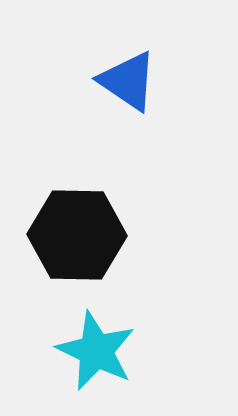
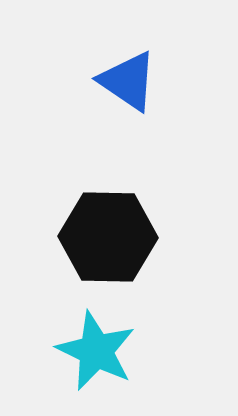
black hexagon: moved 31 px right, 2 px down
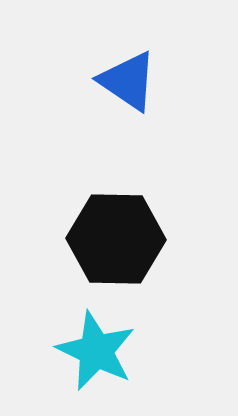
black hexagon: moved 8 px right, 2 px down
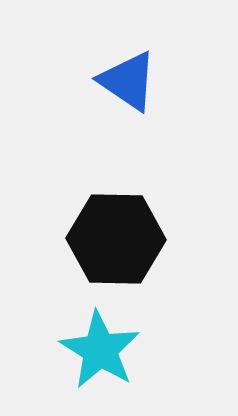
cyan star: moved 4 px right, 1 px up; rotated 6 degrees clockwise
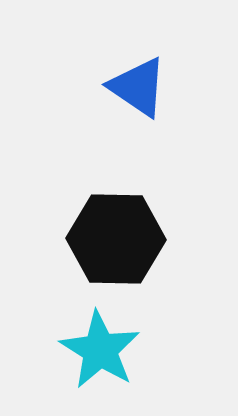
blue triangle: moved 10 px right, 6 px down
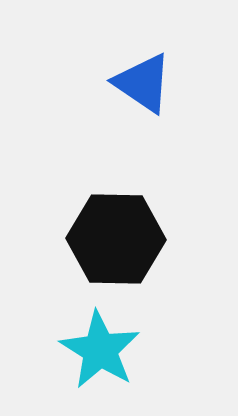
blue triangle: moved 5 px right, 4 px up
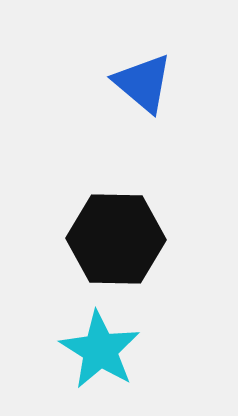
blue triangle: rotated 6 degrees clockwise
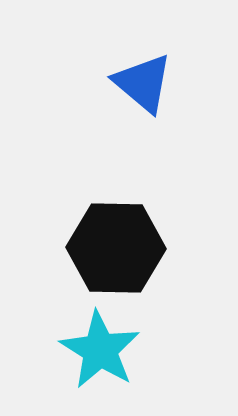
black hexagon: moved 9 px down
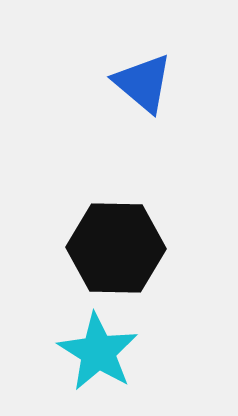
cyan star: moved 2 px left, 2 px down
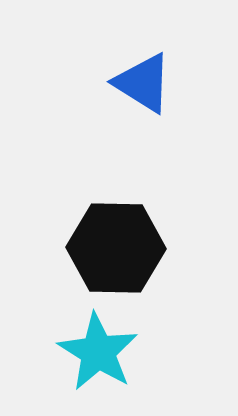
blue triangle: rotated 8 degrees counterclockwise
